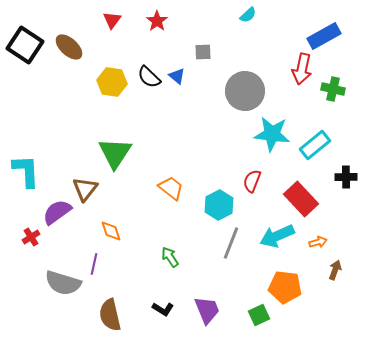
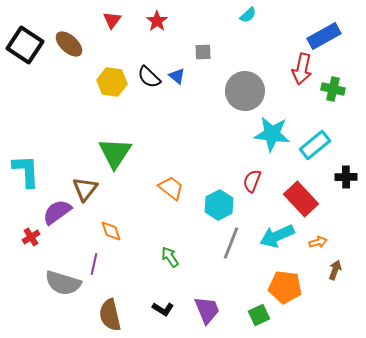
brown ellipse: moved 3 px up
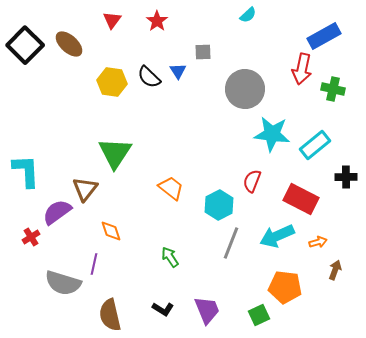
black square: rotated 12 degrees clockwise
blue triangle: moved 1 px right, 5 px up; rotated 18 degrees clockwise
gray circle: moved 2 px up
red rectangle: rotated 20 degrees counterclockwise
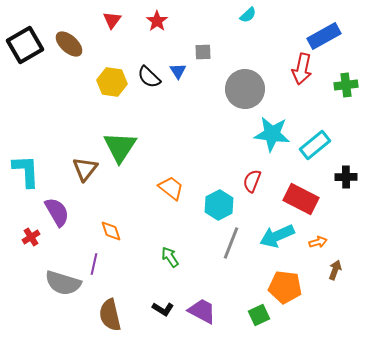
black square: rotated 15 degrees clockwise
green cross: moved 13 px right, 4 px up; rotated 20 degrees counterclockwise
green triangle: moved 5 px right, 6 px up
brown triangle: moved 20 px up
purple semicircle: rotated 96 degrees clockwise
purple trapezoid: moved 5 px left, 1 px down; rotated 40 degrees counterclockwise
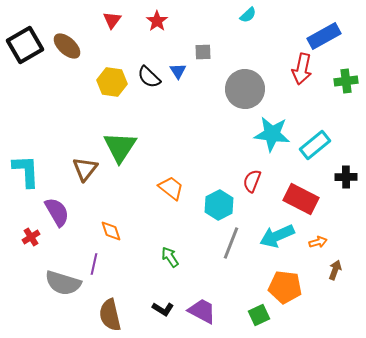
brown ellipse: moved 2 px left, 2 px down
green cross: moved 4 px up
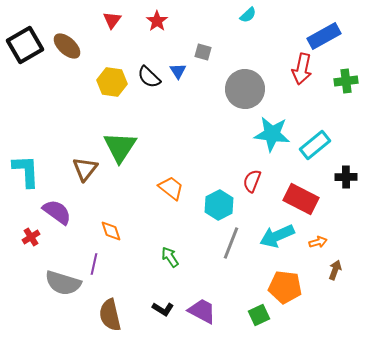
gray square: rotated 18 degrees clockwise
purple semicircle: rotated 24 degrees counterclockwise
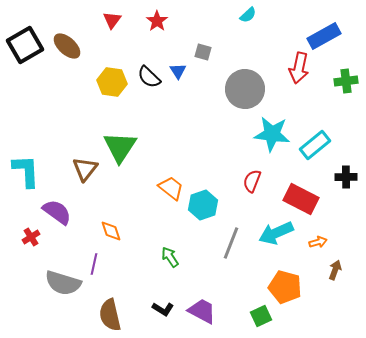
red arrow: moved 3 px left, 1 px up
cyan hexagon: moved 16 px left; rotated 8 degrees clockwise
cyan arrow: moved 1 px left, 3 px up
orange pentagon: rotated 8 degrees clockwise
green square: moved 2 px right, 1 px down
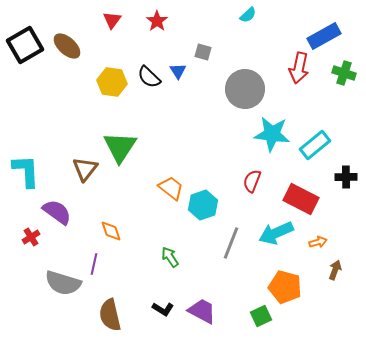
green cross: moved 2 px left, 8 px up; rotated 25 degrees clockwise
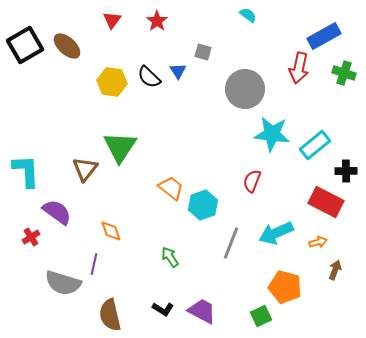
cyan semicircle: rotated 102 degrees counterclockwise
black cross: moved 6 px up
red rectangle: moved 25 px right, 3 px down
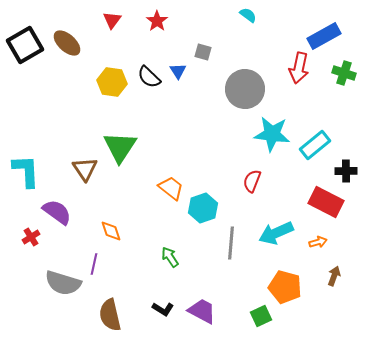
brown ellipse: moved 3 px up
brown triangle: rotated 12 degrees counterclockwise
cyan hexagon: moved 3 px down
gray line: rotated 16 degrees counterclockwise
brown arrow: moved 1 px left, 6 px down
